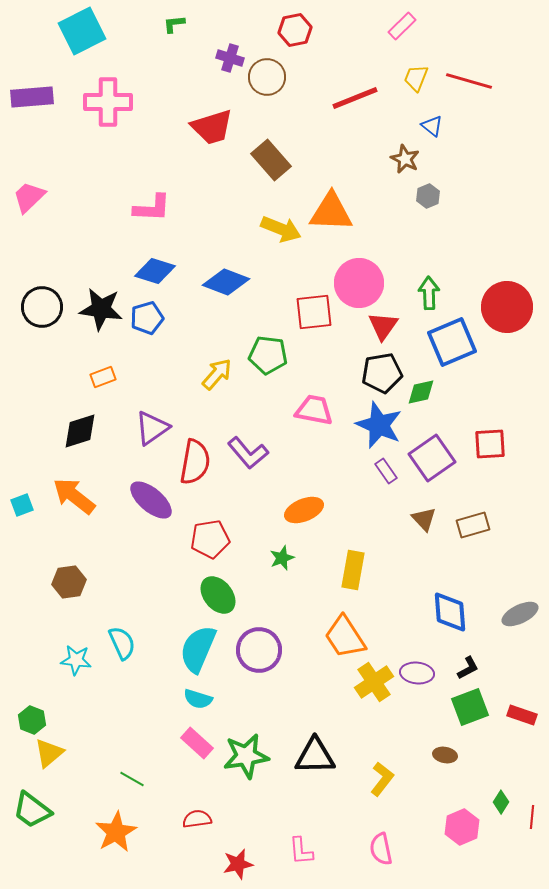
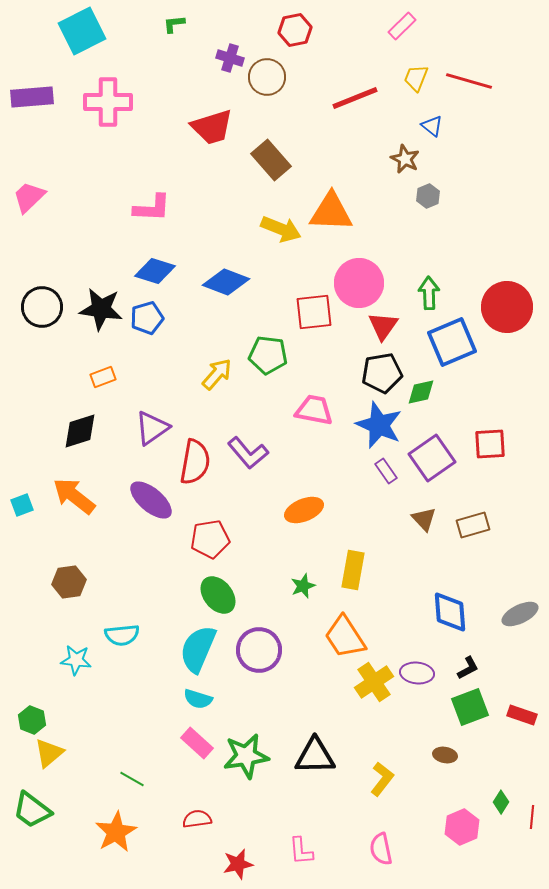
green star at (282, 558): moved 21 px right, 28 px down
cyan semicircle at (122, 643): moved 8 px up; rotated 108 degrees clockwise
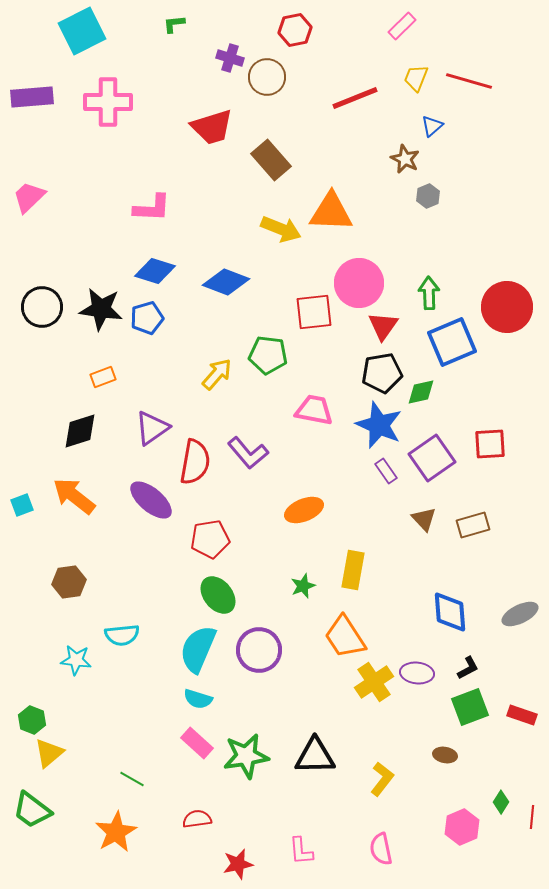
blue triangle at (432, 126): rotated 40 degrees clockwise
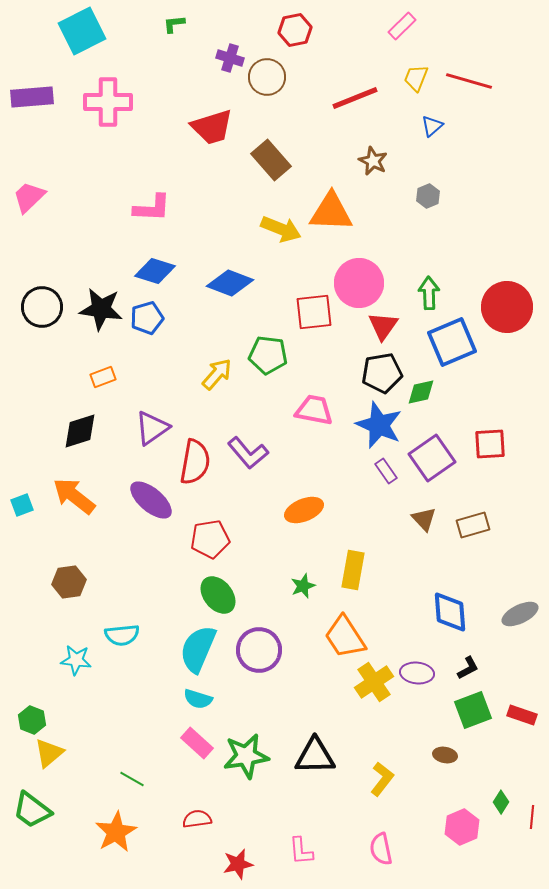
brown star at (405, 159): moved 32 px left, 2 px down
blue diamond at (226, 282): moved 4 px right, 1 px down
green square at (470, 707): moved 3 px right, 3 px down
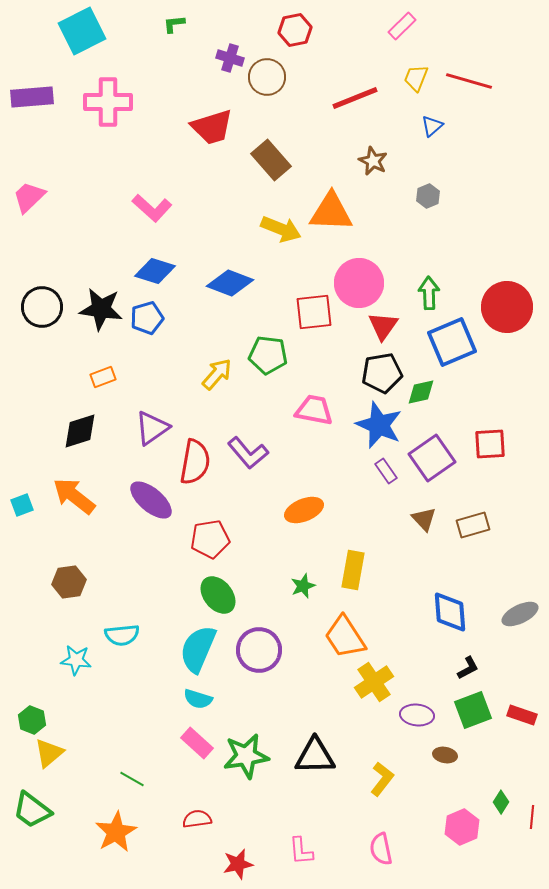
pink L-shape at (152, 208): rotated 39 degrees clockwise
purple ellipse at (417, 673): moved 42 px down
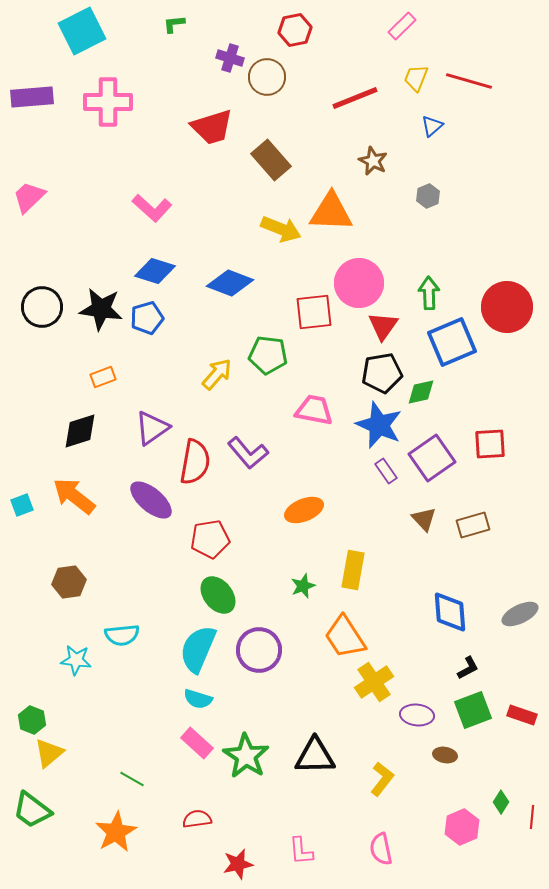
green star at (246, 756): rotated 30 degrees counterclockwise
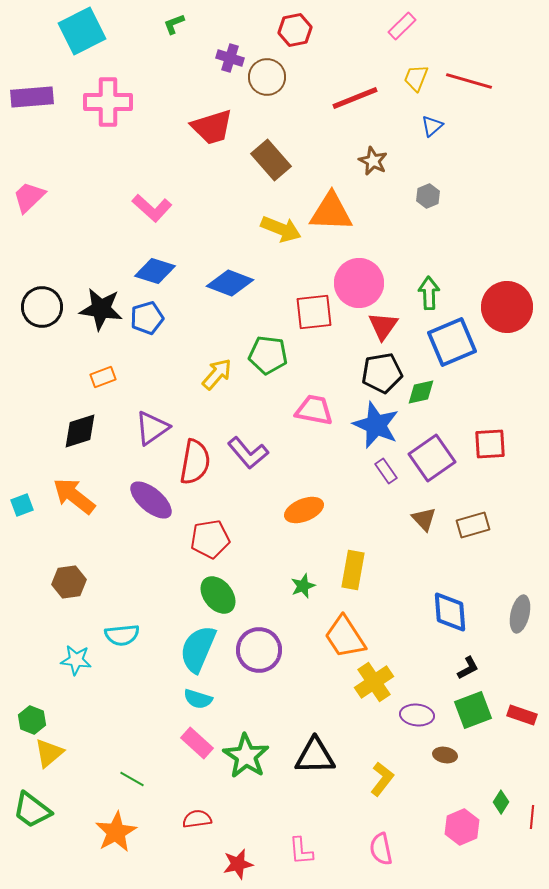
green L-shape at (174, 24): rotated 15 degrees counterclockwise
blue star at (379, 425): moved 3 px left
gray ellipse at (520, 614): rotated 51 degrees counterclockwise
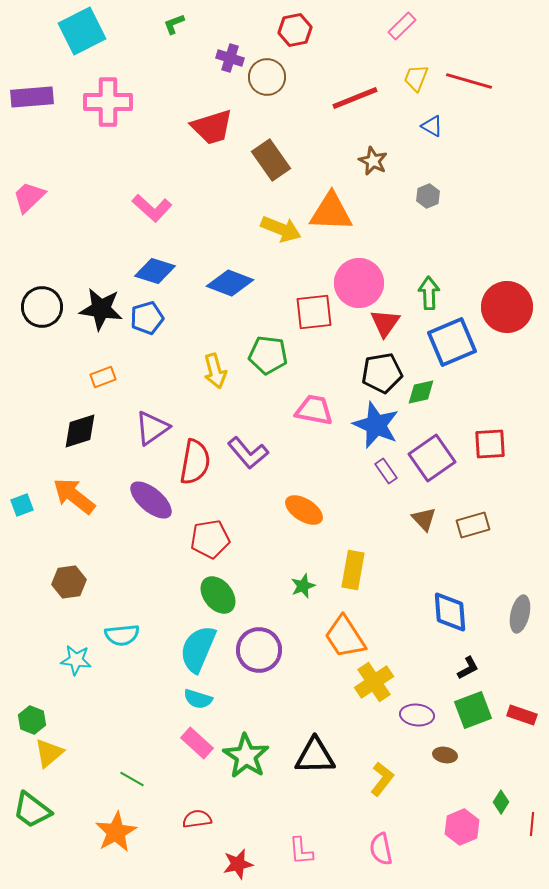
blue triangle at (432, 126): rotated 50 degrees counterclockwise
brown rectangle at (271, 160): rotated 6 degrees clockwise
red triangle at (383, 326): moved 2 px right, 3 px up
yellow arrow at (217, 374): moved 2 px left, 3 px up; rotated 124 degrees clockwise
orange ellipse at (304, 510): rotated 54 degrees clockwise
red line at (532, 817): moved 7 px down
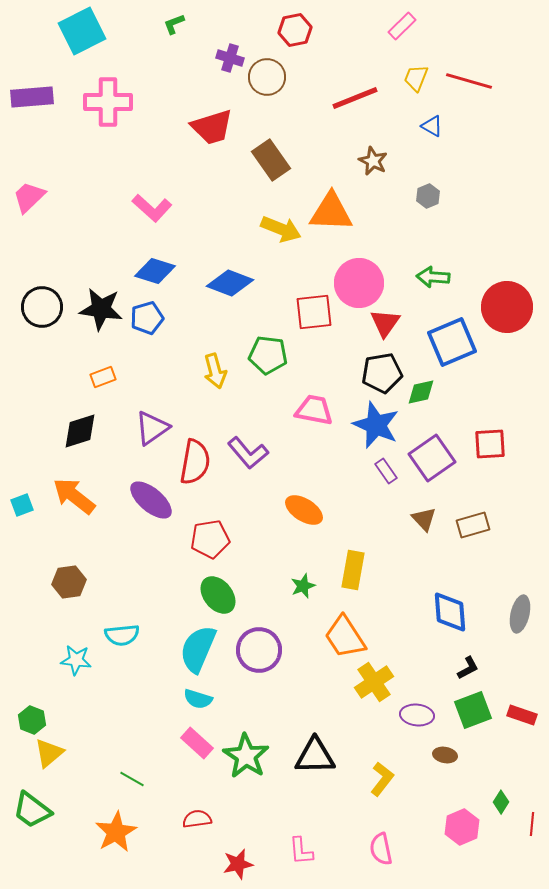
green arrow at (429, 293): moved 4 px right, 16 px up; rotated 84 degrees counterclockwise
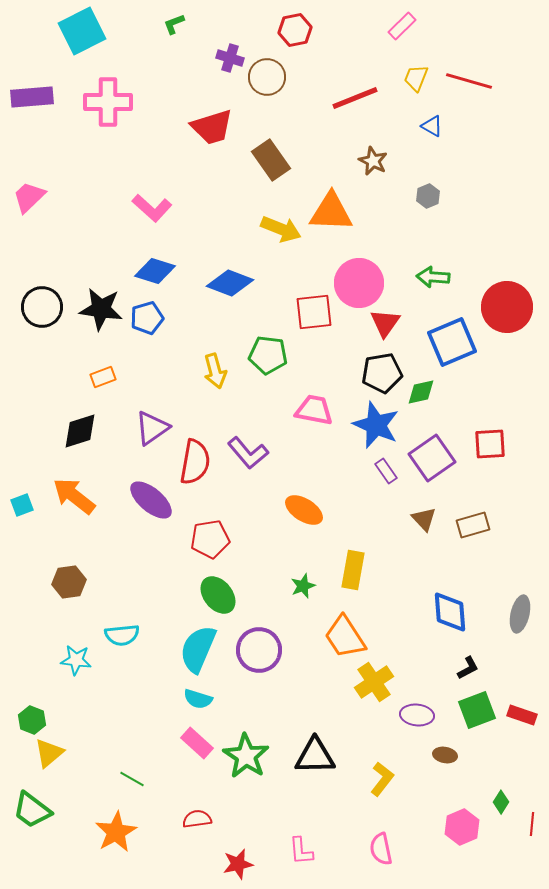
green square at (473, 710): moved 4 px right
